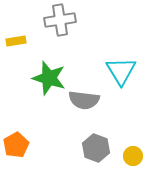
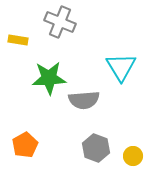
gray cross: moved 2 px down; rotated 32 degrees clockwise
yellow rectangle: moved 2 px right, 1 px up; rotated 18 degrees clockwise
cyan triangle: moved 4 px up
green star: rotated 20 degrees counterclockwise
gray semicircle: rotated 12 degrees counterclockwise
orange pentagon: moved 9 px right
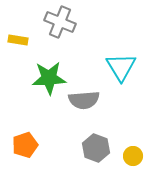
orange pentagon: rotated 10 degrees clockwise
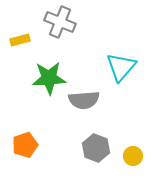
yellow rectangle: moved 2 px right; rotated 24 degrees counterclockwise
cyan triangle: rotated 12 degrees clockwise
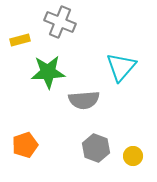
green star: moved 1 px left, 6 px up
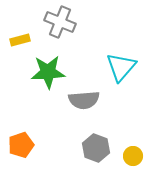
orange pentagon: moved 4 px left
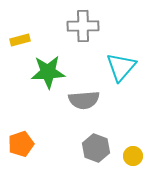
gray cross: moved 23 px right, 4 px down; rotated 24 degrees counterclockwise
orange pentagon: moved 1 px up
